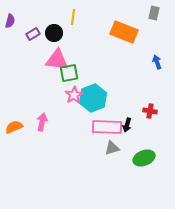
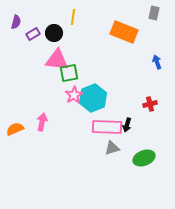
purple semicircle: moved 6 px right, 1 px down
red cross: moved 7 px up; rotated 24 degrees counterclockwise
orange semicircle: moved 1 px right, 2 px down
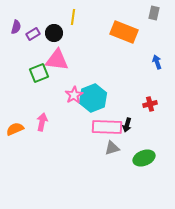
purple semicircle: moved 5 px down
green square: moved 30 px left; rotated 12 degrees counterclockwise
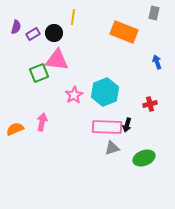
cyan hexagon: moved 12 px right, 6 px up
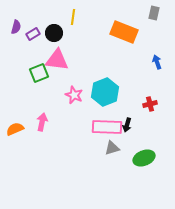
pink star: rotated 18 degrees counterclockwise
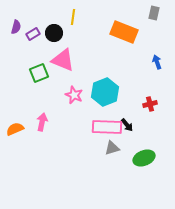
pink triangle: moved 6 px right; rotated 15 degrees clockwise
black arrow: rotated 56 degrees counterclockwise
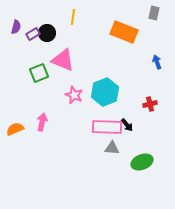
black circle: moved 7 px left
gray triangle: rotated 21 degrees clockwise
green ellipse: moved 2 px left, 4 px down
